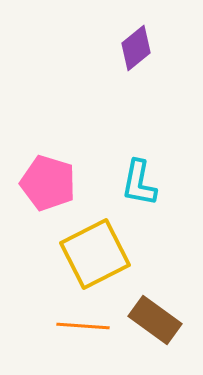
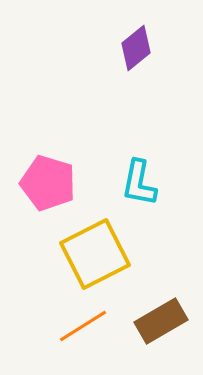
brown rectangle: moved 6 px right, 1 px down; rotated 66 degrees counterclockwise
orange line: rotated 36 degrees counterclockwise
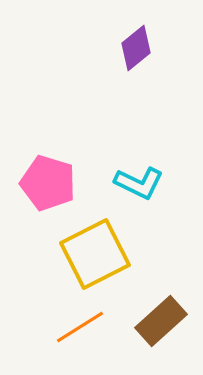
cyan L-shape: rotated 75 degrees counterclockwise
brown rectangle: rotated 12 degrees counterclockwise
orange line: moved 3 px left, 1 px down
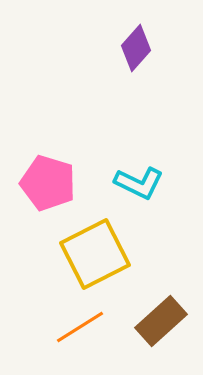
purple diamond: rotated 9 degrees counterclockwise
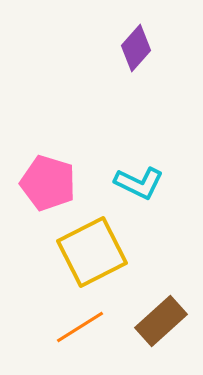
yellow square: moved 3 px left, 2 px up
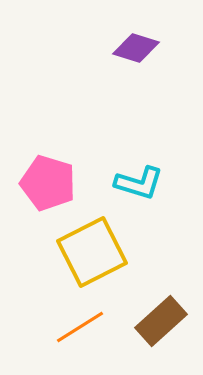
purple diamond: rotated 66 degrees clockwise
cyan L-shape: rotated 9 degrees counterclockwise
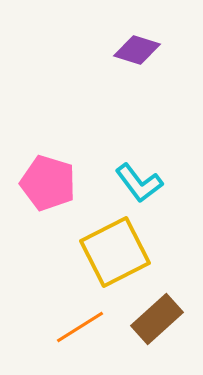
purple diamond: moved 1 px right, 2 px down
cyan L-shape: rotated 36 degrees clockwise
yellow square: moved 23 px right
brown rectangle: moved 4 px left, 2 px up
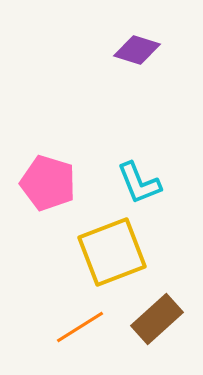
cyan L-shape: rotated 15 degrees clockwise
yellow square: moved 3 px left; rotated 6 degrees clockwise
